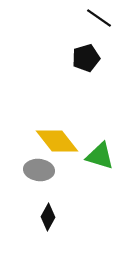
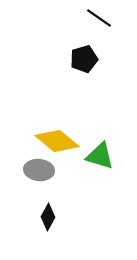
black pentagon: moved 2 px left, 1 px down
yellow diamond: rotated 12 degrees counterclockwise
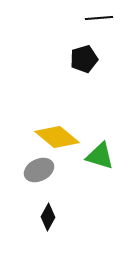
black line: rotated 40 degrees counterclockwise
yellow diamond: moved 4 px up
gray ellipse: rotated 32 degrees counterclockwise
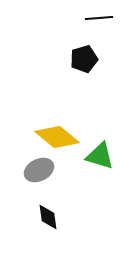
black diamond: rotated 36 degrees counterclockwise
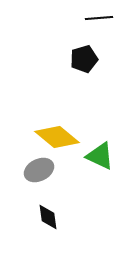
green triangle: rotated 8 degrees clockwise
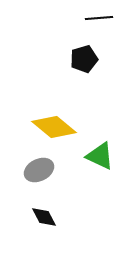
yellow diamond: moved 3 px left, 10 px up
black diamond: moved 4 px left; rotated 20 degrees counterclockwise
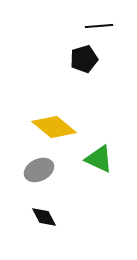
black line: moved 8 px down
green triangle: moved 1 px left, 3 px down
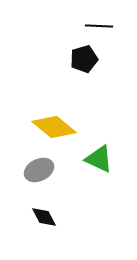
black line: rotated 8 degrees clockwise
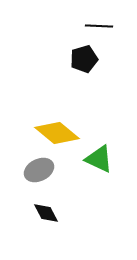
yellow diamond: moved 3 px right, 6 px down
black diamond: moved 2 px right, 4 px up
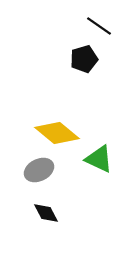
black line: rotated 32 degrees clockwise
